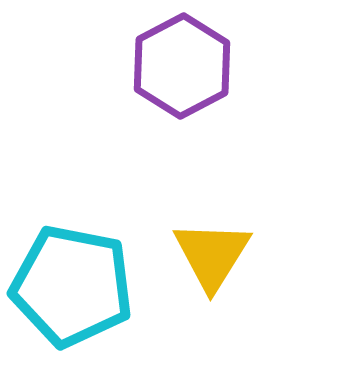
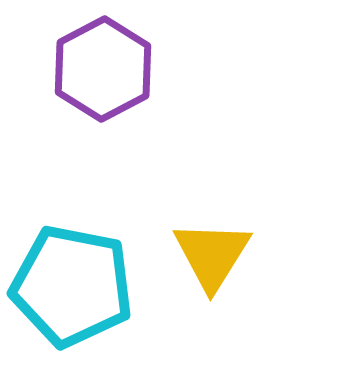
purple hexagon: moved 79 px left, 3 px down
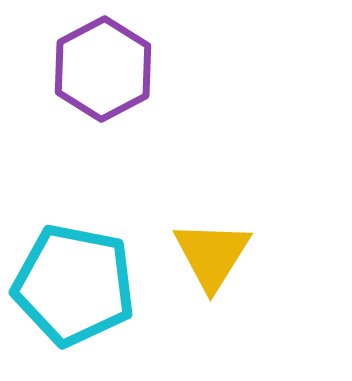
cyan pentagon: moved 2 px right, 1 px up
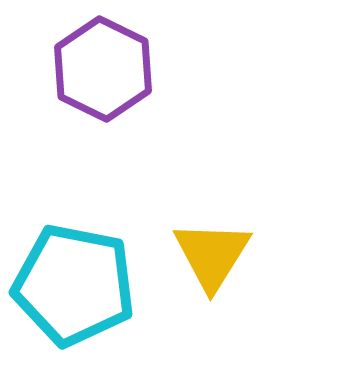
purple hexagon: rotated 6 degrees counterclockwise
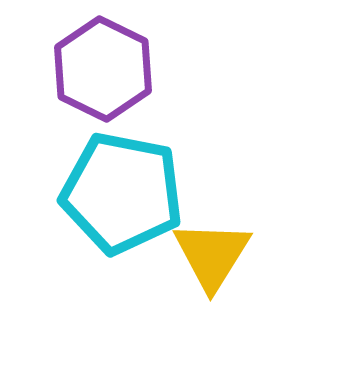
cyan pentagon: moved 48 px right, 92 px up
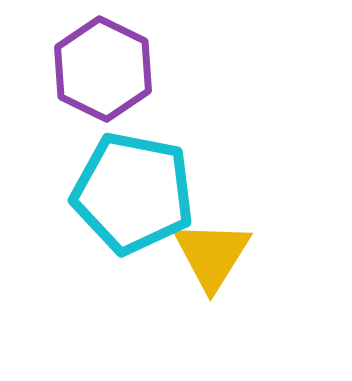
cyan pentagon: moved 11 px right
